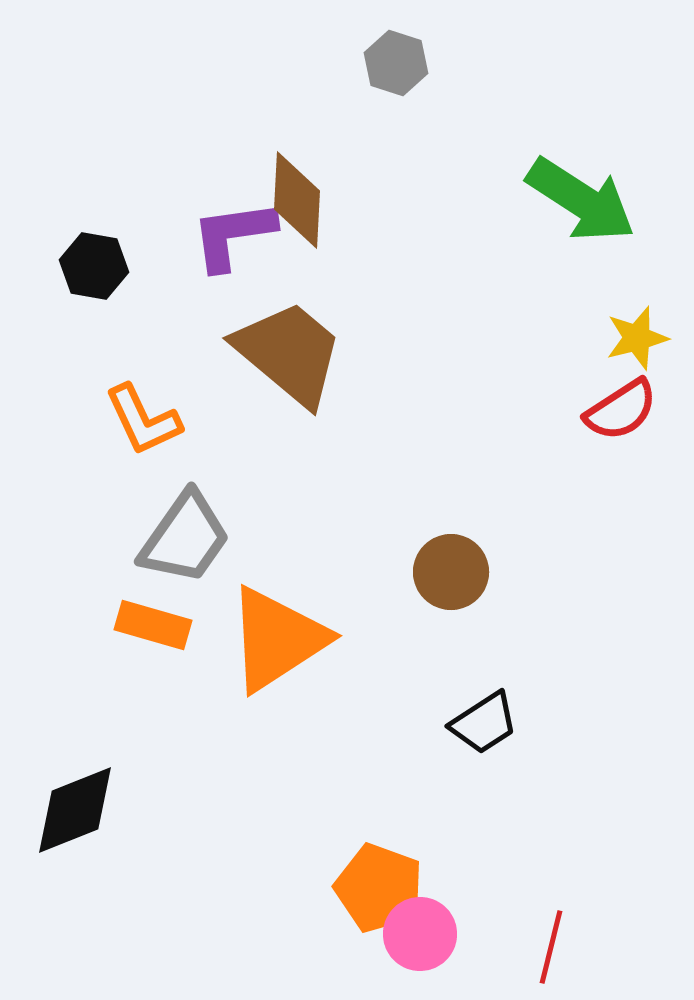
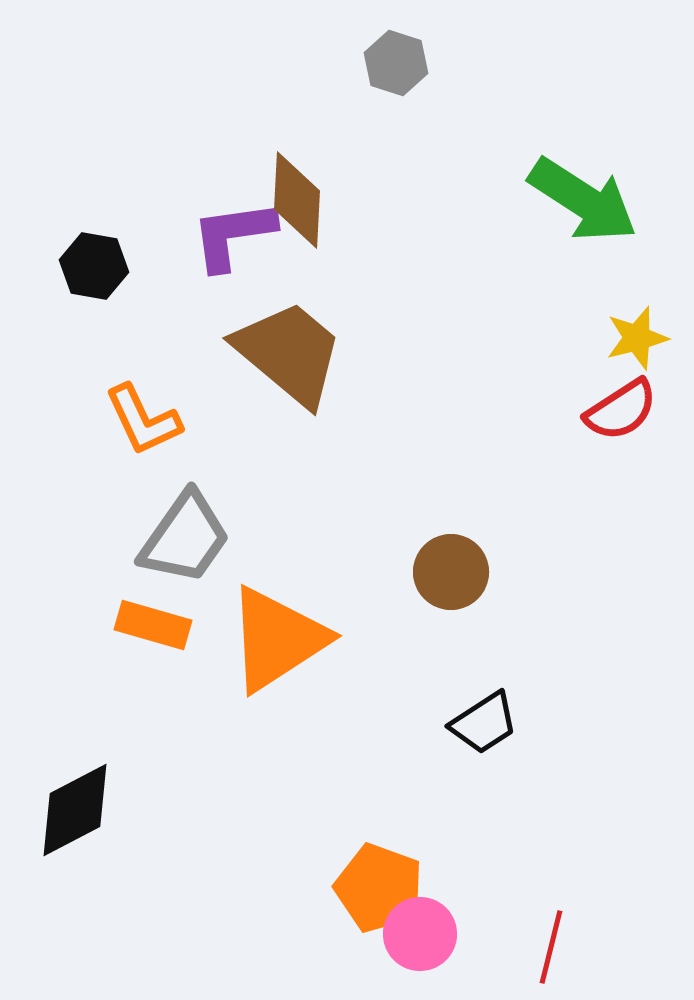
green arrow: moved 2 px right
black diamond: rotated 6 degrees counterclockwise
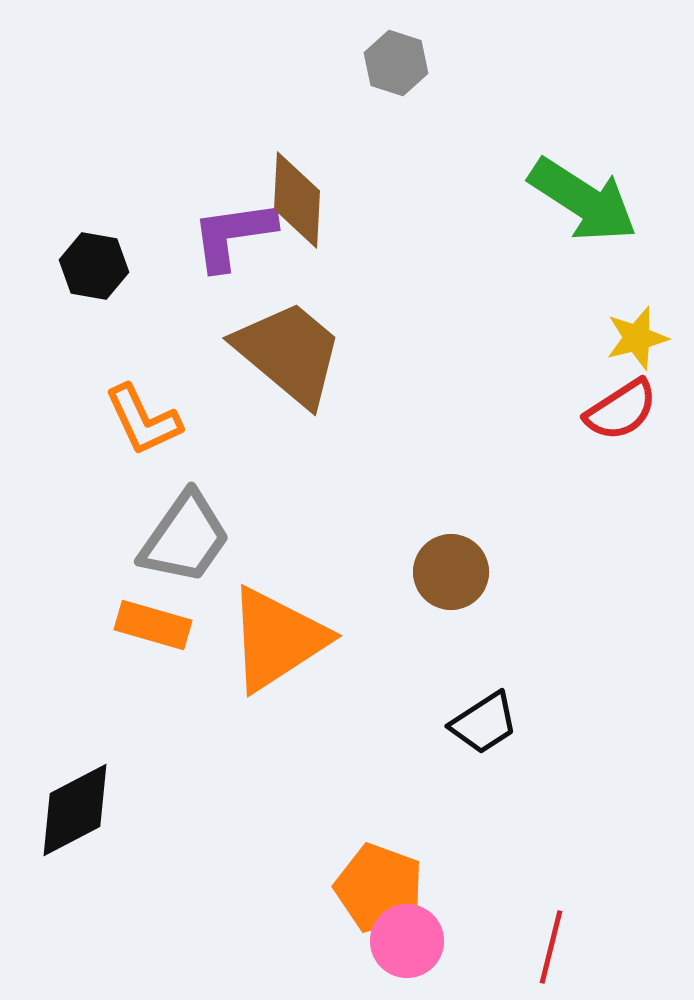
pink circle: moved 13 px left, 7 px down
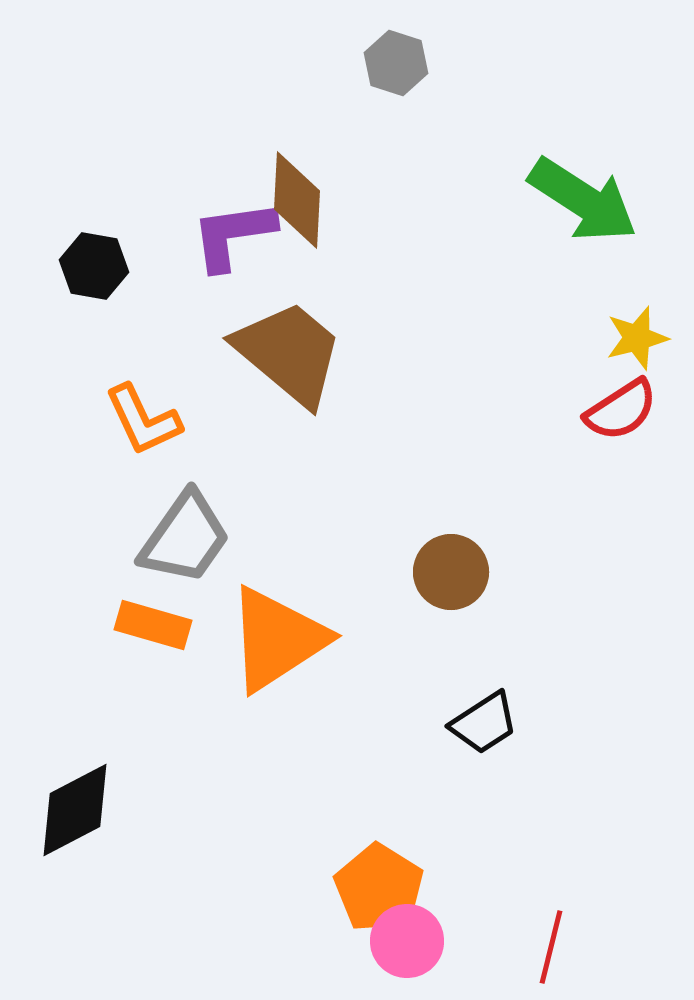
orange pentagon: rotated 12 degrees clockwise
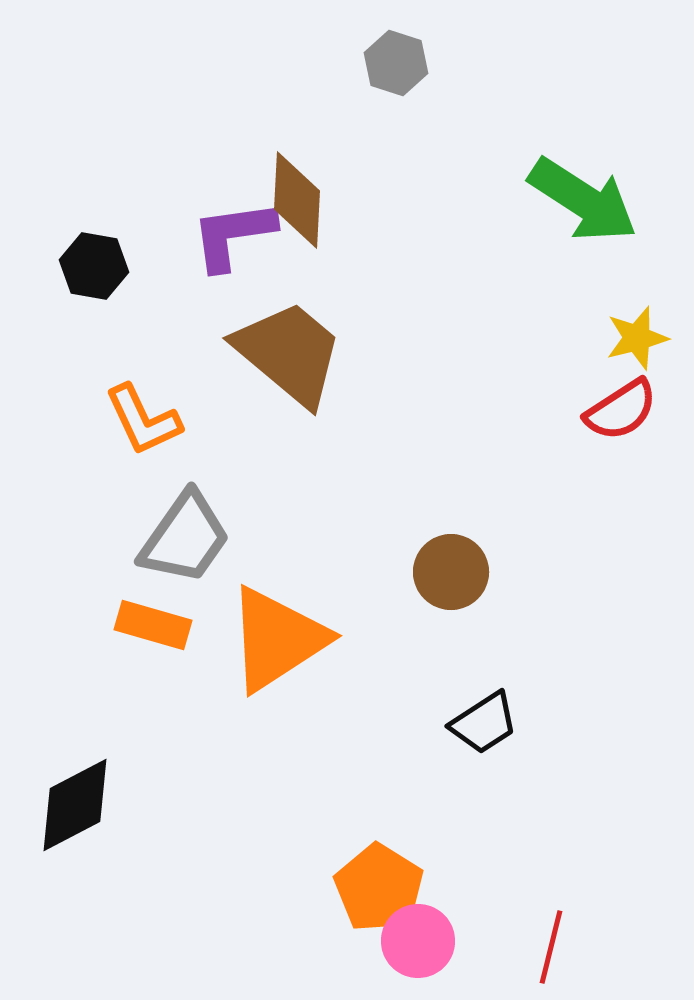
black diamond: moved 5 px up
pink circle: moved 11 px right
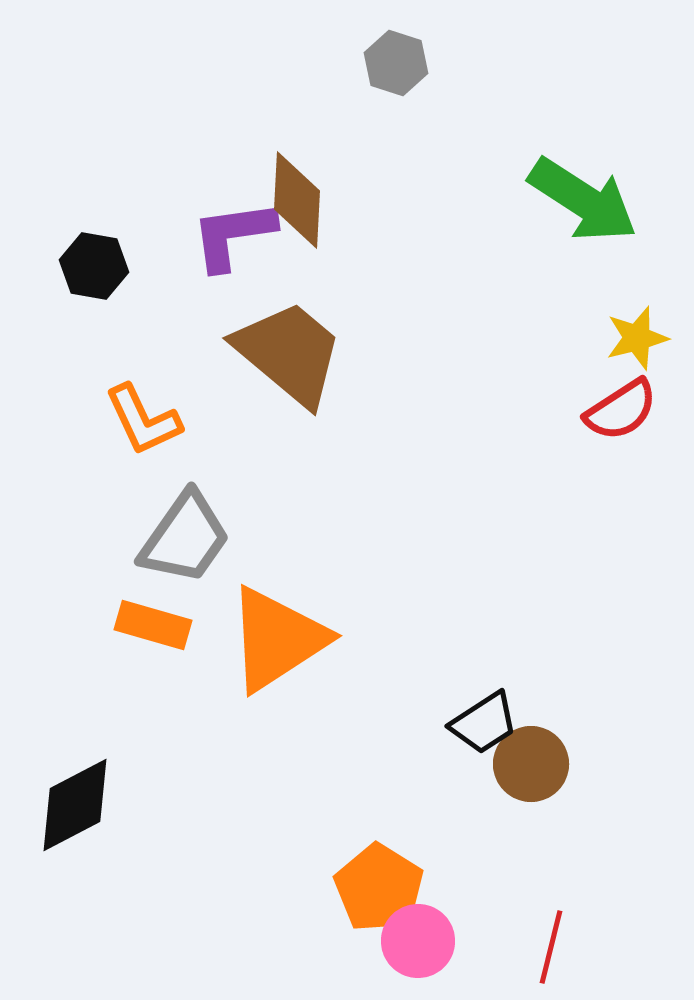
brown circle: moved 80 px right, 192 px down
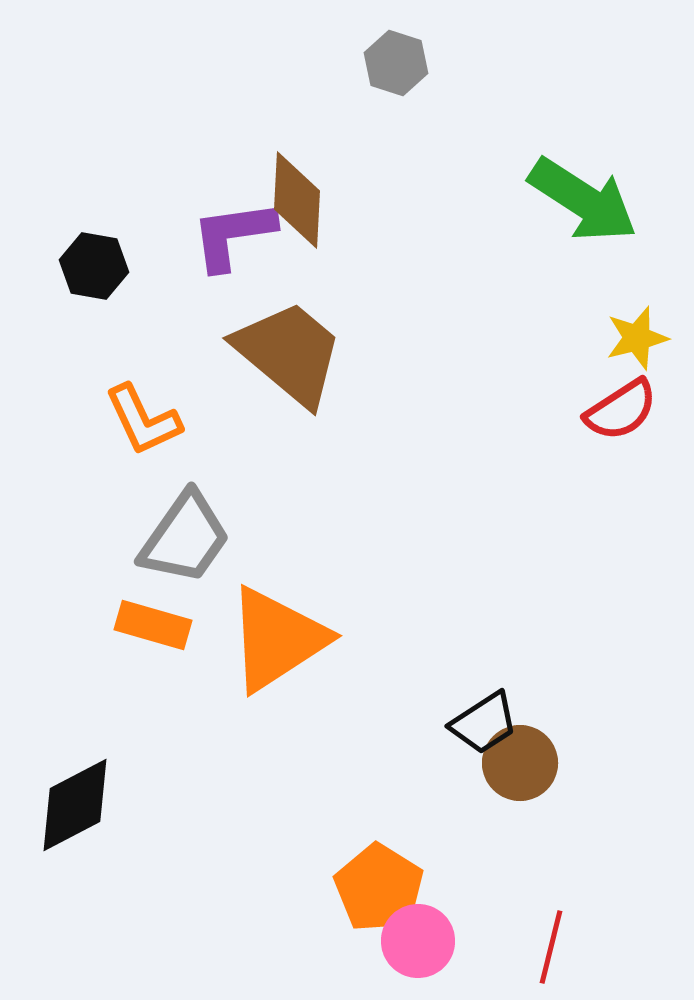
brown circle: moved 11 px left, 1 px up
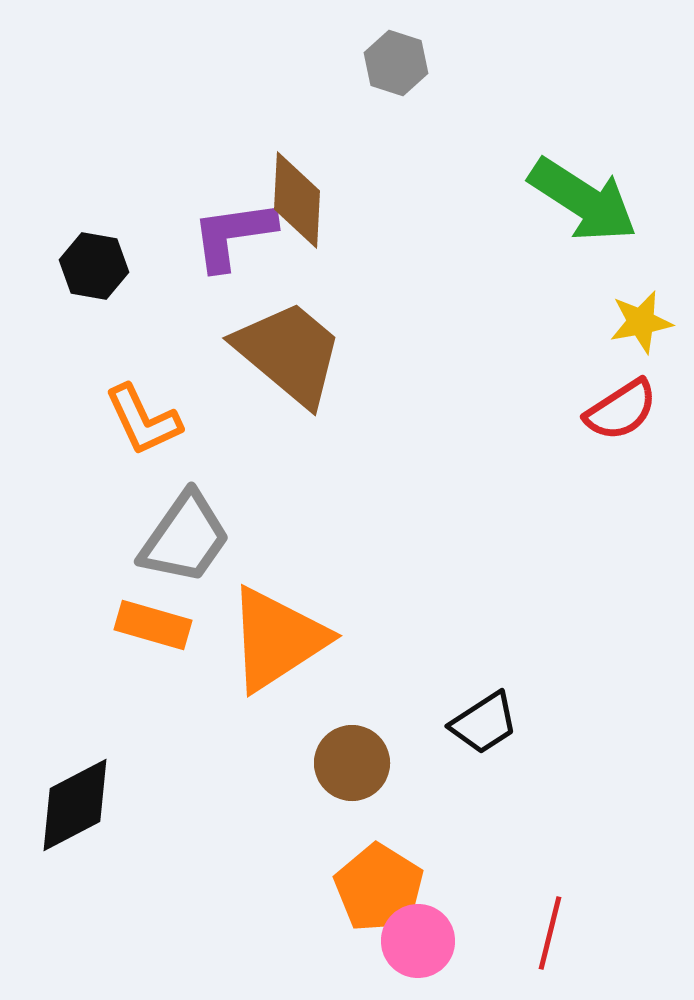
yellow star: moved 4 px right, 16 px up; rotated 4 degrees clockwise
brown circle: moved 168 px left
red line: moved 1 px left, 14 px up
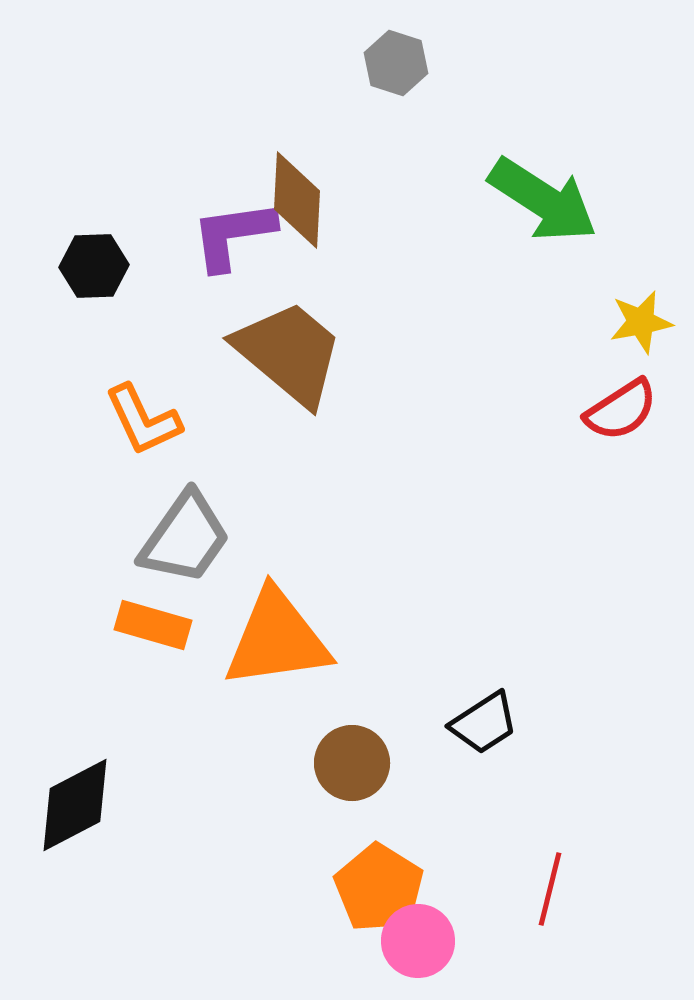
green arrow: moved 40 px left
black hexagon: rotated 12 degrees counterclockwise
orange triangle: rotated 25 degrees clockwise
red line: moved 44 px up
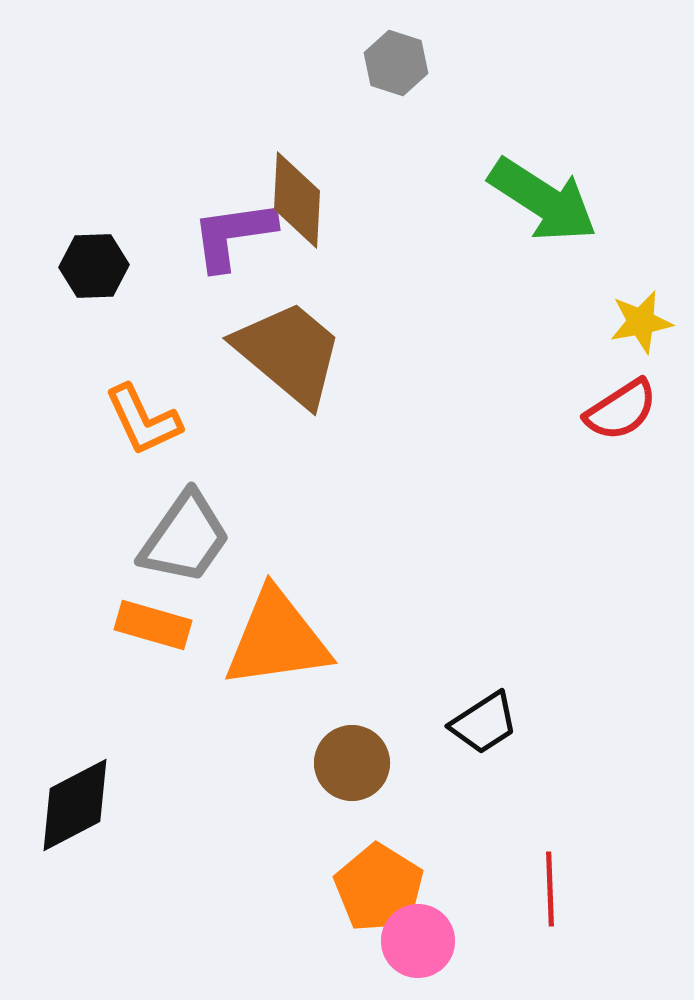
red line: rotated 16 degrees counterclockwise
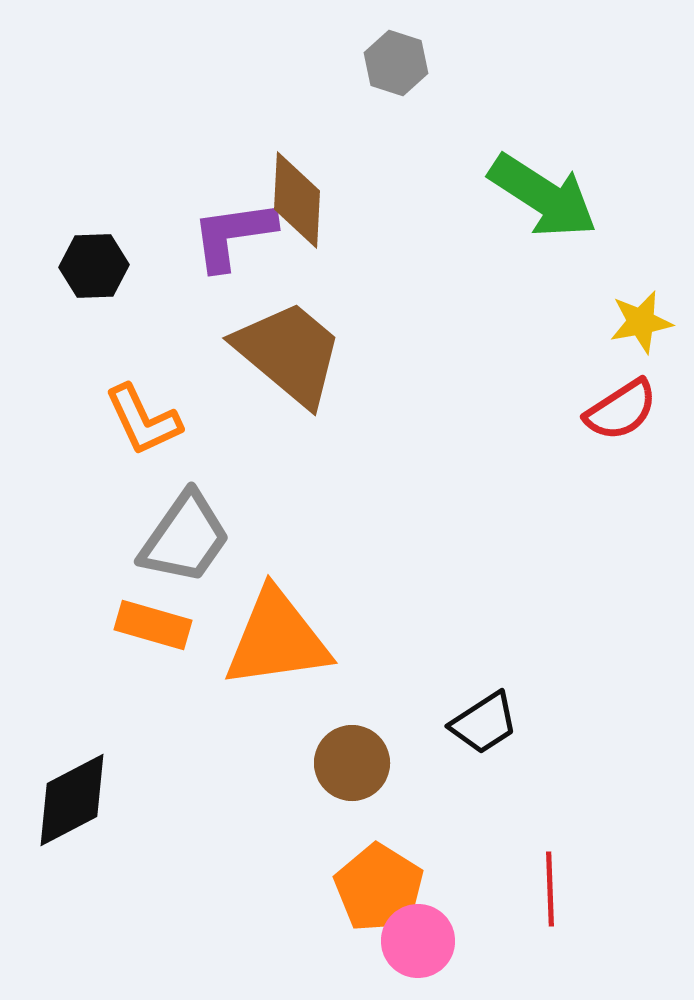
green arrow: moved 4 px up
black diamond: moved 3 px left, 5 px up
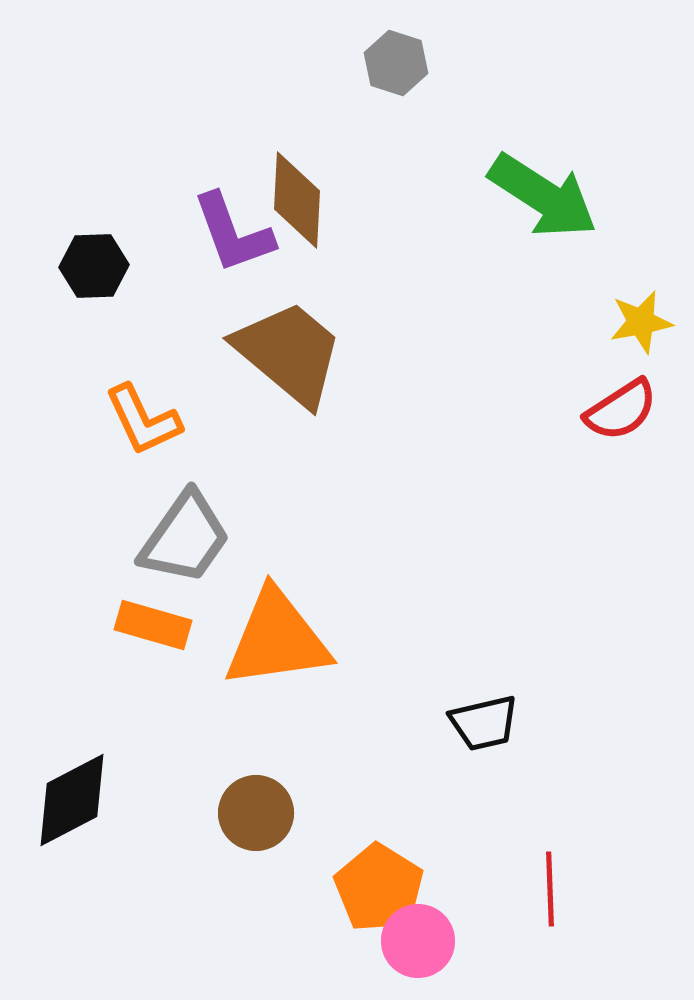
purple L-shape: moved 2 px up; rotated 102 degrees counterclockwise
black trapezoid: rotated 20 degrees clockwise
brown circle: moved 96 px left, 50 px down
